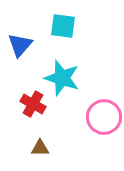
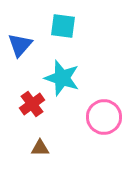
red cross: moved 1 px left; rotated 25 degrees clockwise
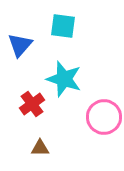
cyan star: moved 2 px right, 1 px down
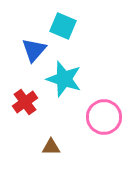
cyan square: rotated 16 degrees clockwise
blue triangle: moved 14 px right, 5 px down
red cross: moved 7 px left, 2 px up
brown triangle: moved 11 px right, 1 px up
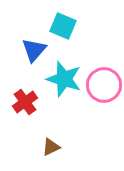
pink circle: moved 32 px up
brown triangle: rotated 24 degrees counterclockwise
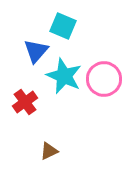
blue triangle: moved 2 px right, 1 px down
cyan star: moved 3 px up; rotated 6 degrees clockwise
pink circle: moved 6 px up
brown triangle: moved 2 px left, 4 px down
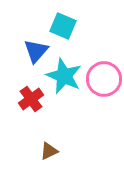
red cross: moved 6 px right, 3 px up
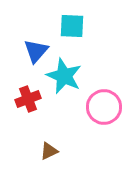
cyan square: moved 9 px right; rotated 20 degrees counterclockwise
pink circle: moved 28 px down
red cross: moved 3 px left; rotated 15 degrees clockwise
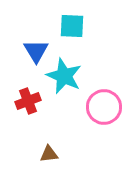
blue triangle: rotated 12 degrees counterclockwise
red cross: moved 2 px down
brown triangle: moved 3 px down; rotated 18 degrees clockwise
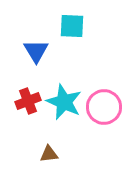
cyan star: moved 26 px down
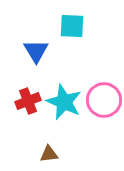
pink circle: moved 7 px up
